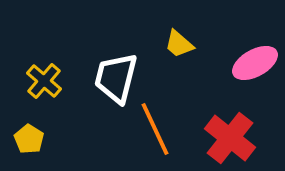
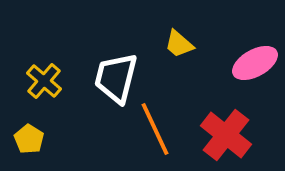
red cross: moved 4 px left, 3 px up
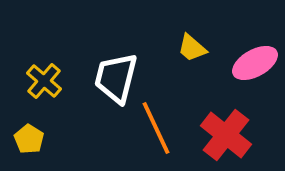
yellow trapezoid: moved 13 px right, 4 px down
orange line: moved 1 px right, 1 px up
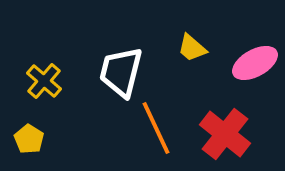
white trapezoid: moved 5 px right, 6 px up
red cross: moved 1 px left, 1 px up
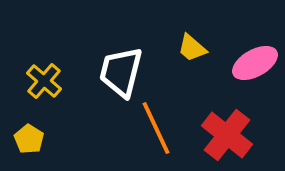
red cross: moved 2 px right, 1 px down
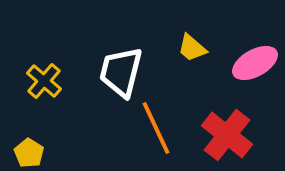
yellow pentagon: moved 14 px down
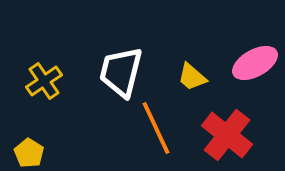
yellow trapezoid: moved 29 px down
yellow cross: rotated 15 degrees clockwise
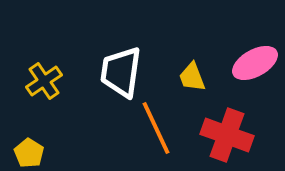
white trapezoid: rotated 6 degrees counterclockwise
yellow trapezoid: rotated 28 degrees clockwise
red cross: rotated 18 degrees counterclockwise
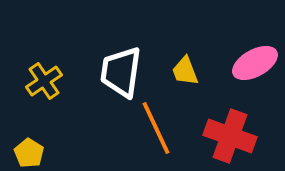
yellow trapezoid: moved 7 px left, 6 px up
red cross: moved 3 px right, 1 px down
